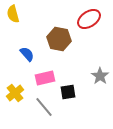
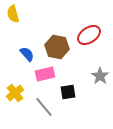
red ellipse: moved 16 px down
brown hexagon: moved 2 px left, 8 px down
pink rectangle: moved 4 px up
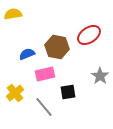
yellow semicircle: rotated 96 degrees clockwise
blue semicircle: rotated 70 degrees counterclockwise
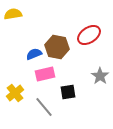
blue semicircle: moved 7 px right
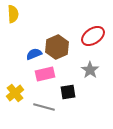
yellow semicircle: rotated 96 degrees clockwise
red ellipse: moved 4 px right, 1 px down
brown hexagon: rotated 25 degrees clockwise
gray star: moved 10 px left, 6 px up
gray line: rotated 35 degrees counterclockwise
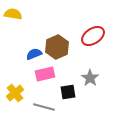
yellow semicircle: rotated 78 degrees counterclockwise
gray star: moved 8 px down
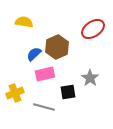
yellow semicircle: moved 11 px right, 8 px down
red ellipse: moved 7 px up
blue semicircle: rotated 21 degrees counterclockwise
yellow cross: rotated 18 degrees clockwise
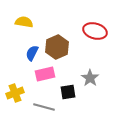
red ellipse: moved 2 px right, 2 px down; rotated 50 degrees clockwise
blue semicircle: moved 2 px left, 1 px up; rotated 21 degrees counterclockwise
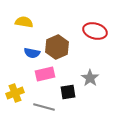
blue semicircle: rotated 105 degrees counterclockwise
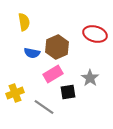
yellow semicircle: rotated 72 degrees clockwise
red ellipse: moved 3 px down
pink rectangle: moved 8 px right; rotated 18 degrees counterclockwise
gray line: rotated 20 degrees clockwise
